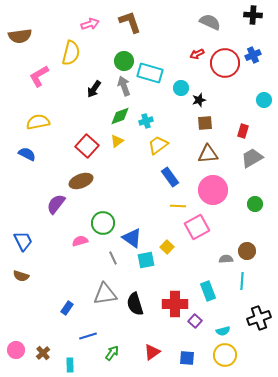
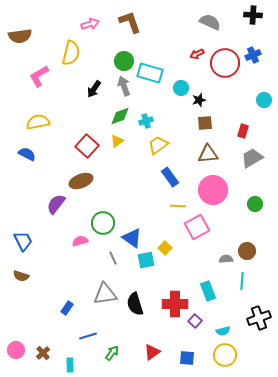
yellow square at (167, 247): moved 2 px left, 1 px down
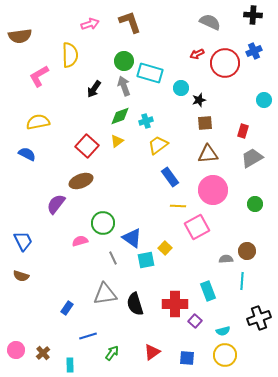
yellow semicircle at (71, 53): moved 1 px left, 2 px down; rotated 15 degrees counterclockwise
blue cross at (253, 55): moved 1 px right, 4 px up
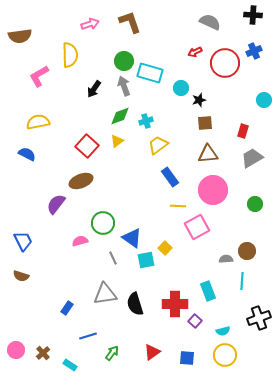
red arrow at (197, 54): moved 2 px left, 2 px up
cyan rectangle at (70, 365): rotated 56 degrees counterclockwise
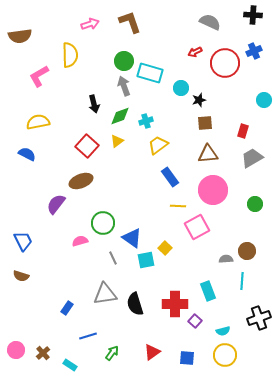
black arrow at (94, 89): moved 15 px down; rotated 48 degrees counterclockwise
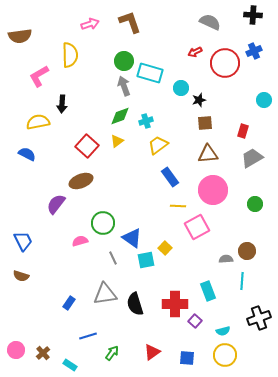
black arrow at (94, 104): moved 32 px left; rotated 18 degrees clockwise
blue rectangle at (67, 308): moved 2 px right, 5 px up
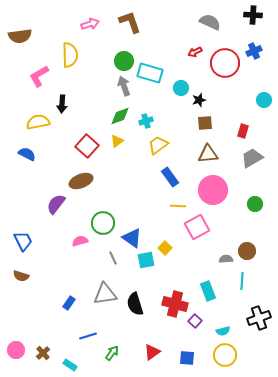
red cross at (175, 304): rotated 15 degrees clockwise
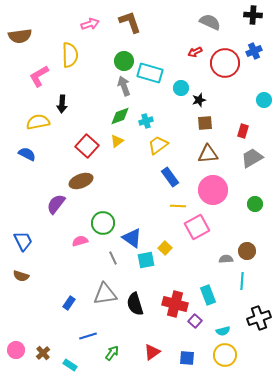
cyan rectangle at (208, 291): moved 4 px down
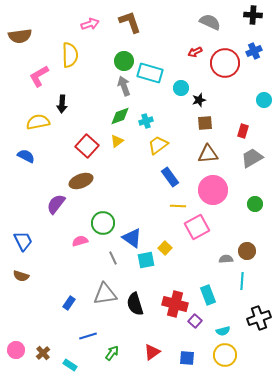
blue semicircle at (27, 154): moved 1 px left, 2 px down
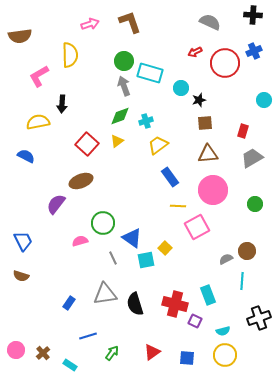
red square at (87, 146): moved 2 px up
gray semicircle at (226, 259): rotated 24 degrees counterclockwise
purple square at (195, 321): rotated 16 degrees counterclockwise
